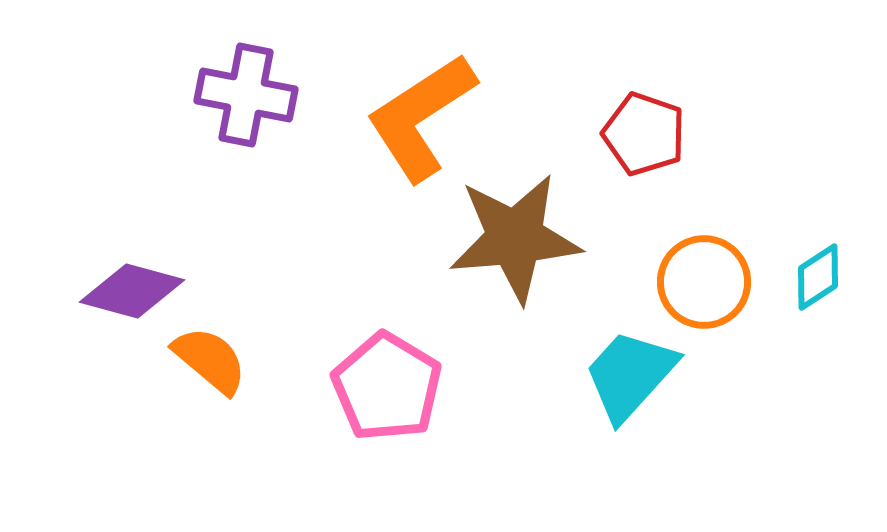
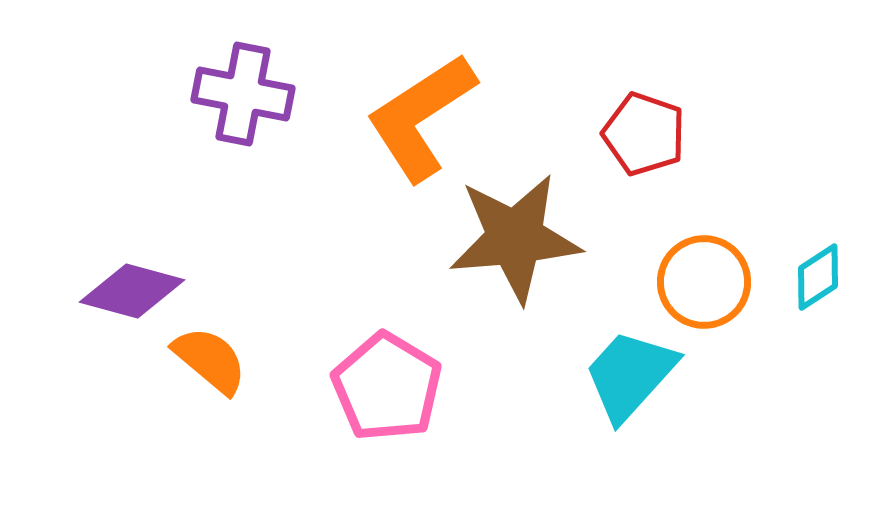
purple cross: moved 3 px left, 1 px up
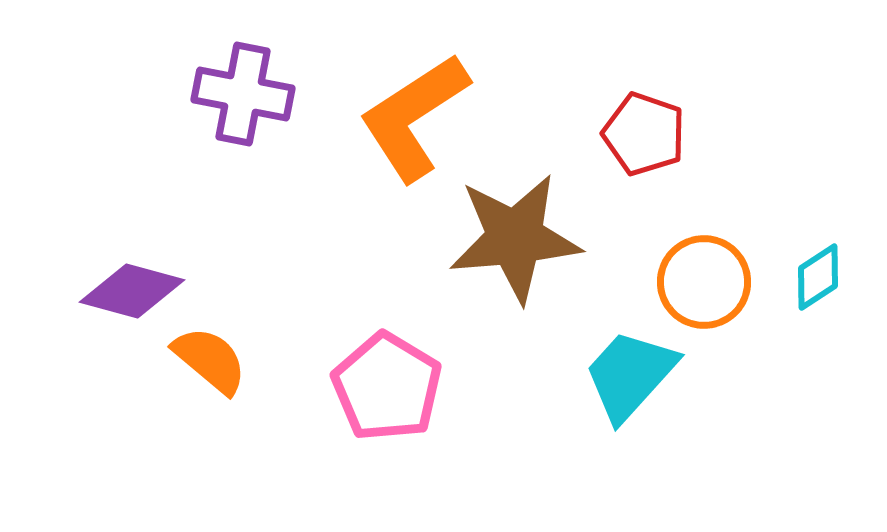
orange L-shape: moved 7 px left
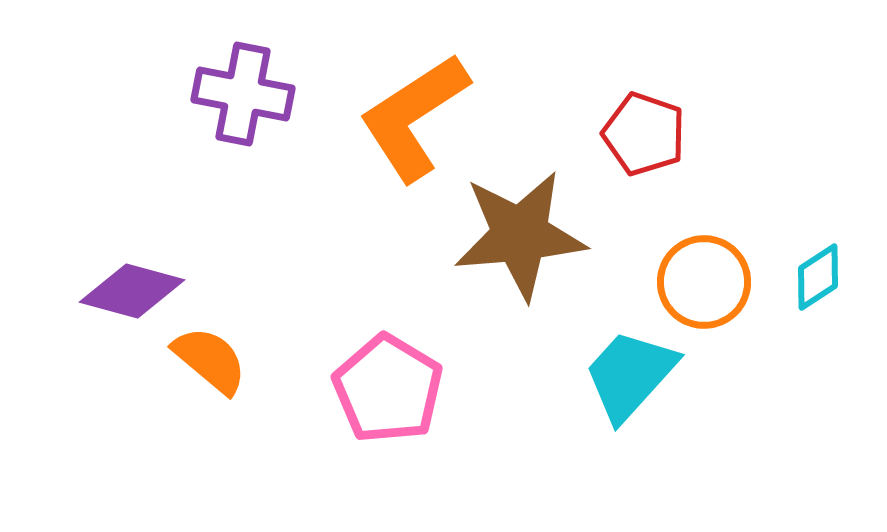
brown star: moved 5 px right, 3 px up
pink pentagon: moved 1 px right, 2 px down
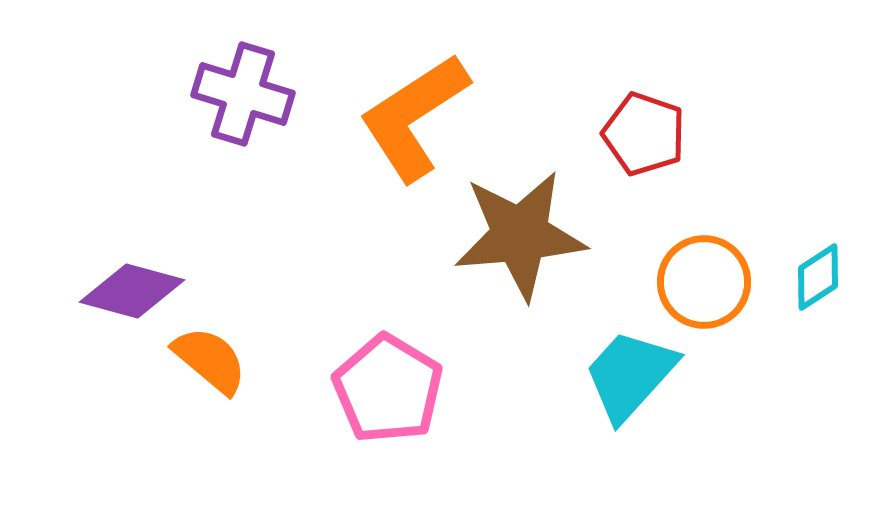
purple cross: rotated 6 degrees clockwise
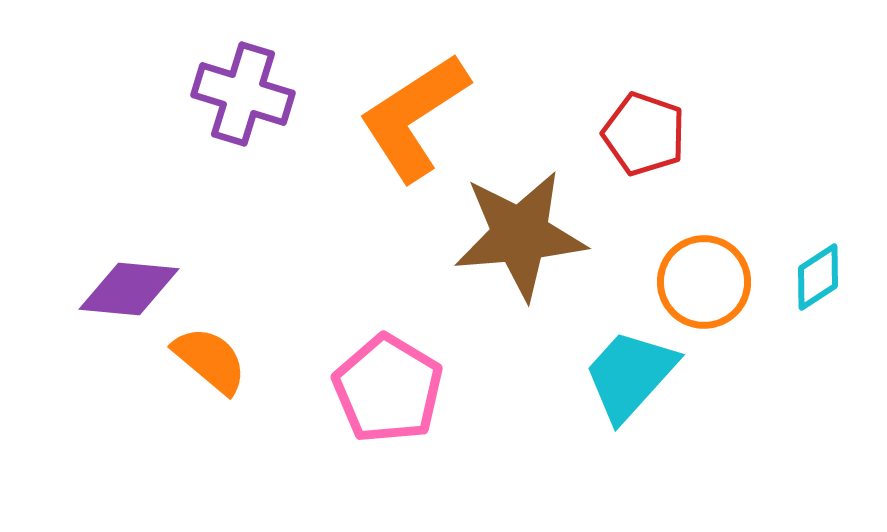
purple diamond: moved 3 px left, 2 px up; rotated 10 degrees counterclockwise
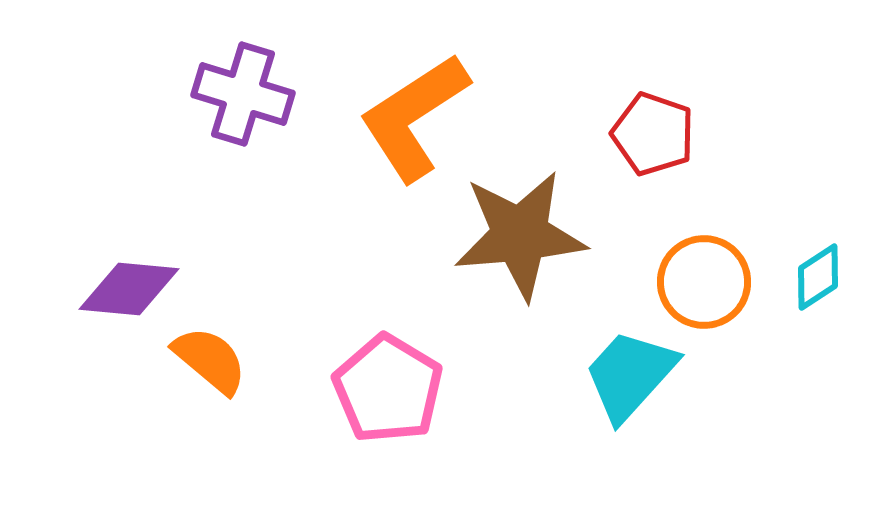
red pentagon: moved 9 px right
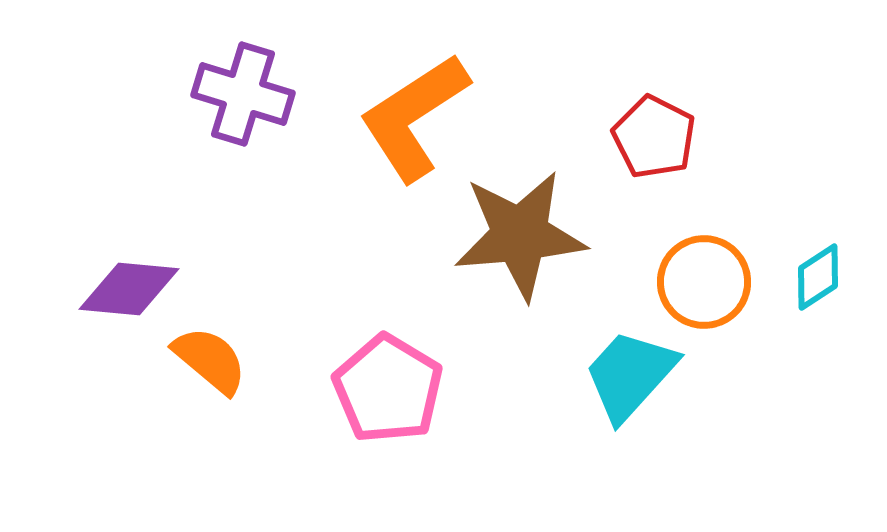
red pentagon: moved 1 px right, 3 px down; rotated 8 degrees clockwise
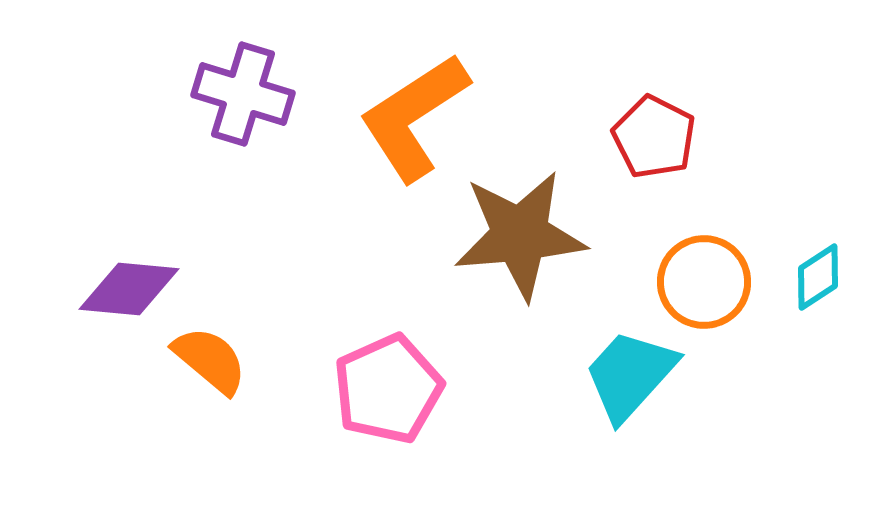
pink pentagon: rotated 17 degrees clockwise
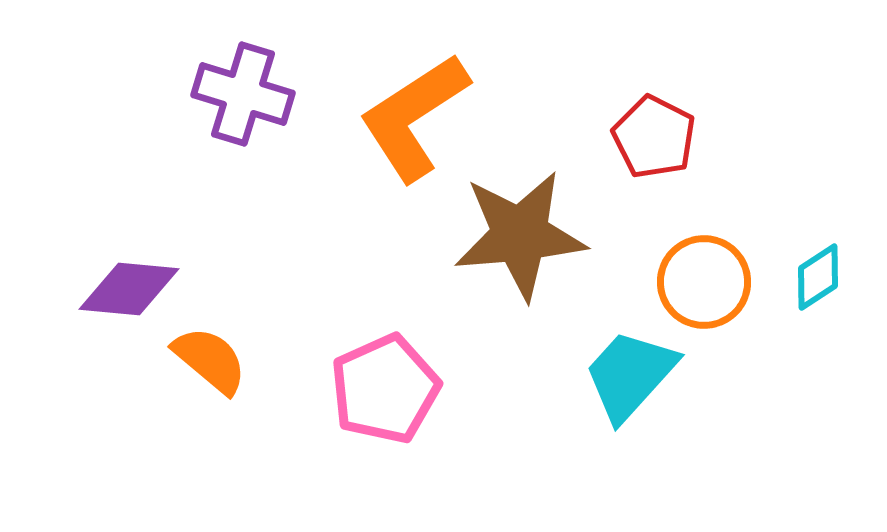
pink pentagon: moved 3 px left
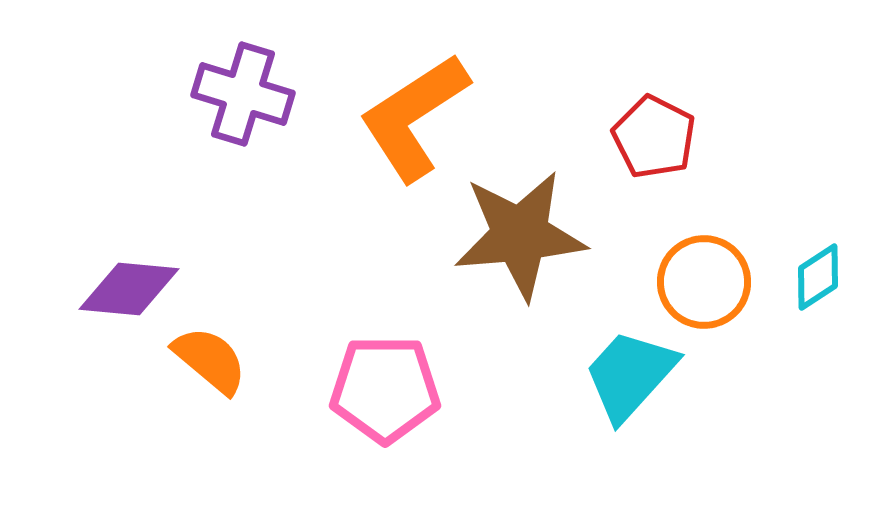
pink pentagon: rotated 24 degrees clockwise
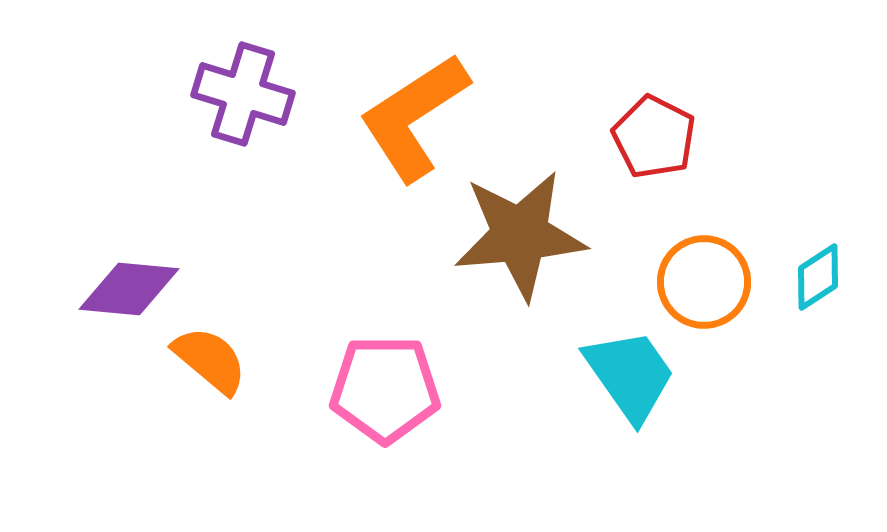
cyan trapezoid: rotated 103 degrees clockwise
